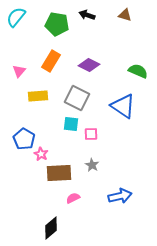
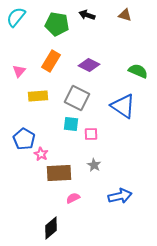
gray star: moved 2 px right
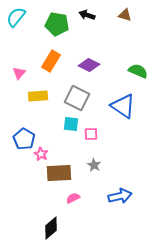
pink triangle: moved 2 px down
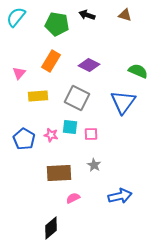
blue triangle: moved 4 px up; rotated 32 degrees clockwise
cyan square: moved 1 px left, 3 px down
pink star: moved 10 px right, 19 px up; rotated 16 degrees counterclockwise
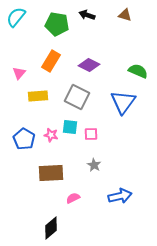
gray square: moved 1 px up
brown rectangle: moved 8 px left
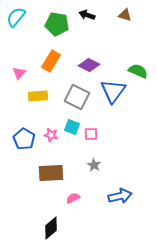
blue triangle: moved 10 px left, 11 px up
cyan square: moved 2 px right; rotated 14 degrees clockwise
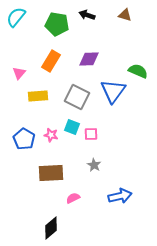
purple diamond: moved 6 px up; rotated 30 degrees counterclockwise
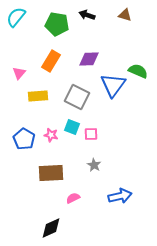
blue triangle: moved 6 px up
black diamond: rotated 15 degrees clockwise
